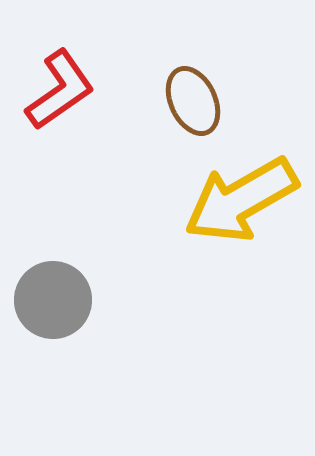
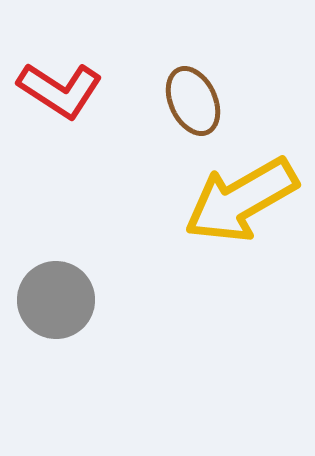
red L-shape: rotated 68 degrees clockwise
gray circle: moved 3 px right
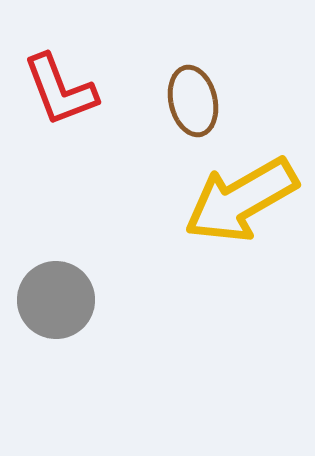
red L-shape: rotated 36 degrees clockwise
brown ellipse: rotated 12 degrees clockwise
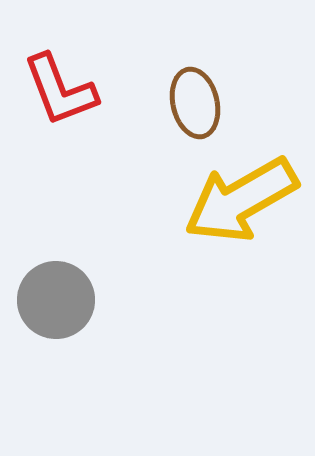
brown ellipse: moved 2 px right, 2 px down
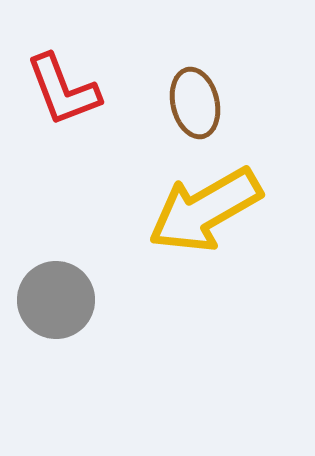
red L-shape: moved 3 px right
yellow arrow: moved 36 px left, 10 px down
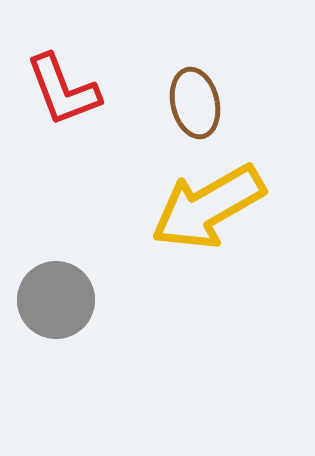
yellow arrow: moved 3 px right, 3 px up
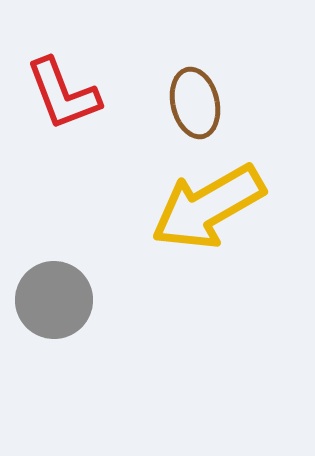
red L-shape: moved 4 px down
gray circle: moved 2 px left
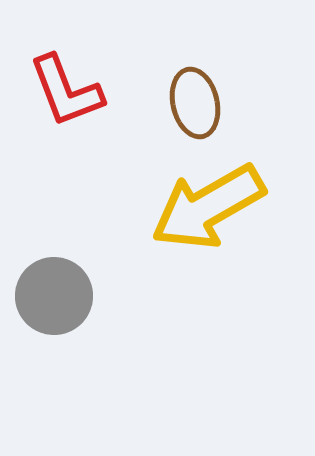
red L-shape: moved 3 px right, 3 px up
gray circle: moved 4 px up
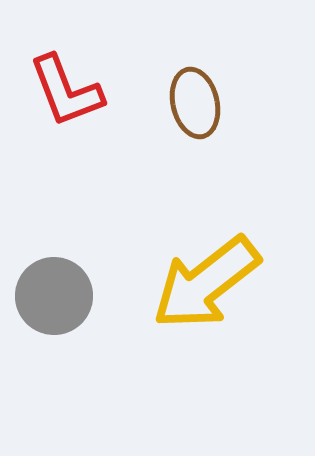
yellow arrow: moved 2 px left, 76 px down; rotated 8 degrees counterclockwise
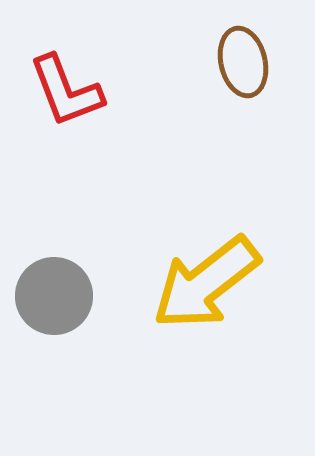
brown ellipse: moved 48 px right, 41 px up
